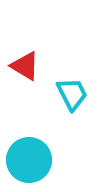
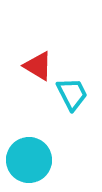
red triangle: moved 13 px right
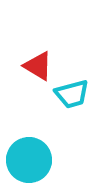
cyan trapezoid: rotated 102 degrees clockwise
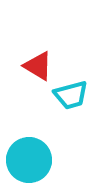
cyan trapezoid: moved 1 px left, 1 px down
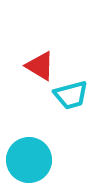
red triangle: moved 2 px right
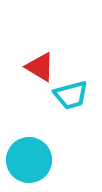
red triangle: moved 1 px down
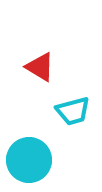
cyan trapezoid: moved 2 px right, 16 px down
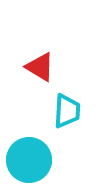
cyan trapezoid: moved 6 px left; rotated 72 degrees counterclockwise
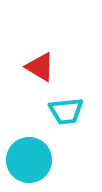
cyan trapezoid: moved 1 px left; rotated 81 degrees clockwise
